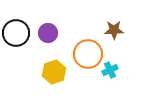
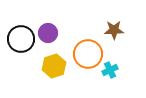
black circle: moved 5 px right, 6 px down
yellow hexagon: moved 6 px up
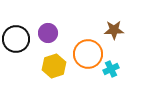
black circle: moved 5 px left
cyan cross: moved 1 px right, 1 px up
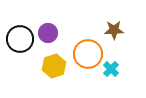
black circle: moved 4 px right
cyan cross: rotated 21 degrees counterclockwise
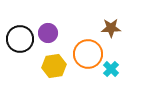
brown star: moved 3 px left, 2 px up
yellow hexagon: rotated 10 degrees clockwise
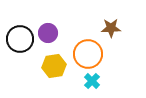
cyan cross: moved 19 px left, 12 px down
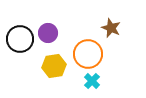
brown star: rotated 24 degrees clockwise
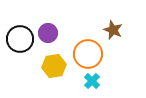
brown star: moved 2 px right, 2 px down
